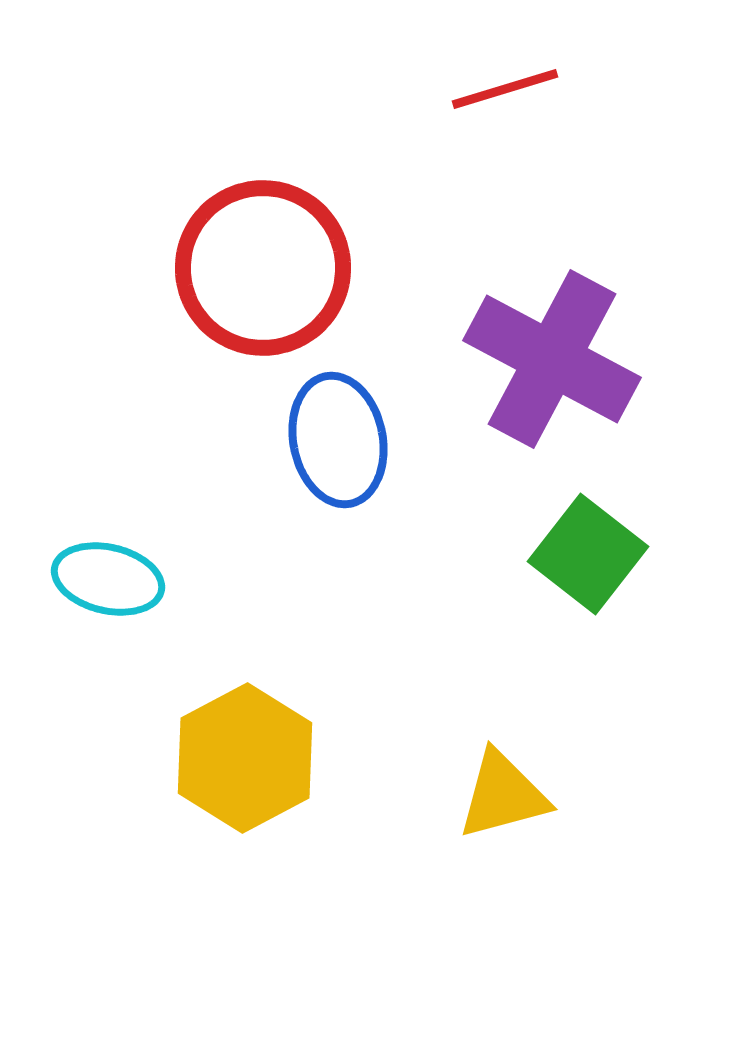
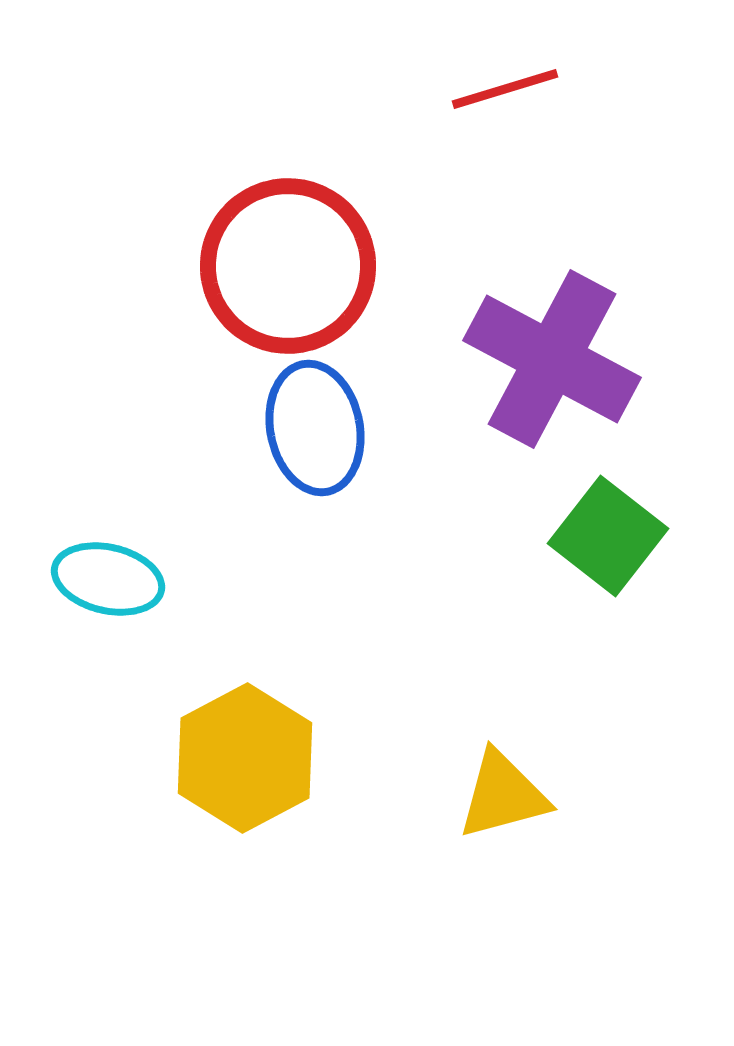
red circle: moved 25 px right, 2 px up
blue ellipse: moved 23 px left, 12 px up
green square: moved 20 px right, 18 px up
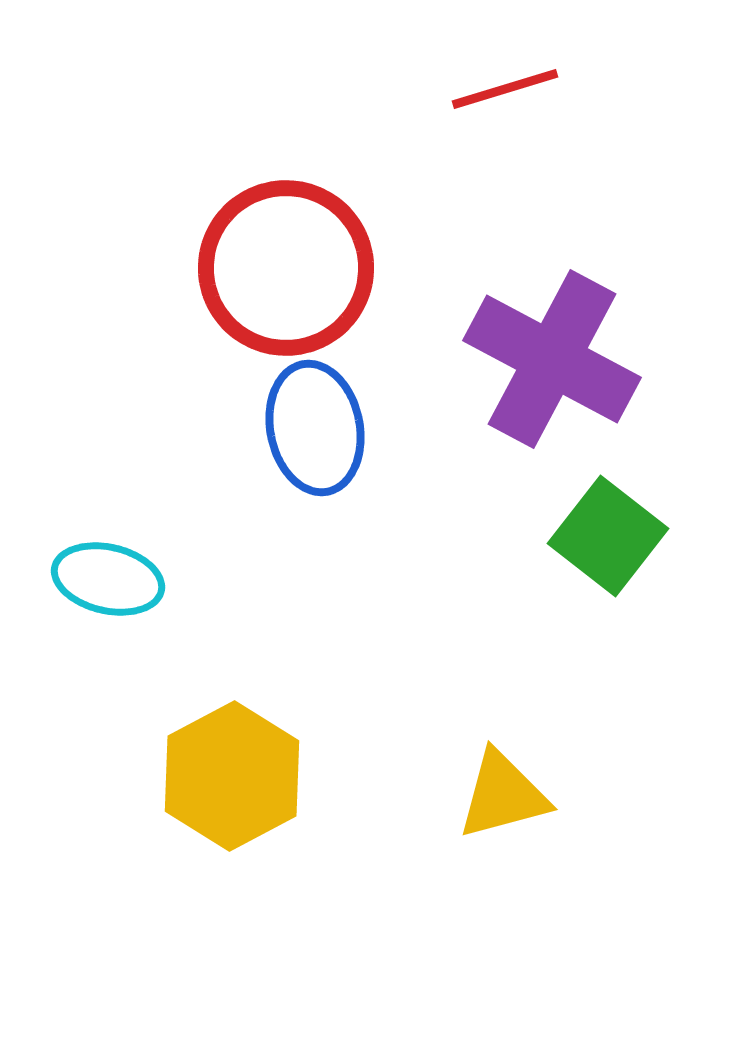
red circle: moved 2 px left, 2 px down
yellow hexagon: moved 13 px left, 18 px down
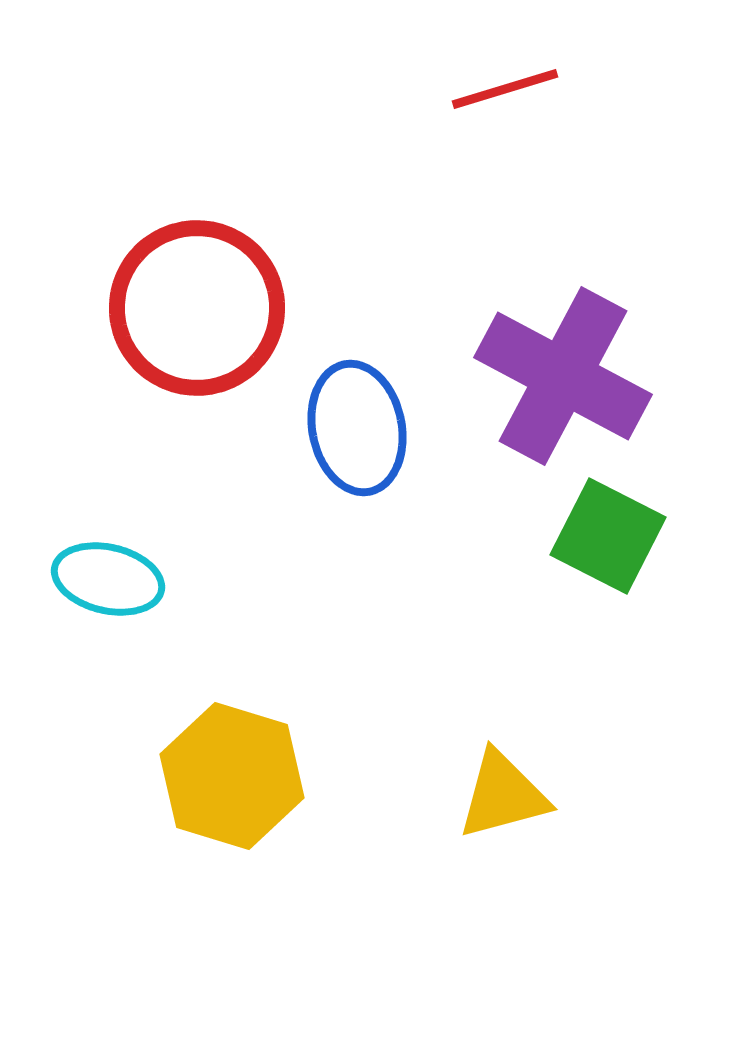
red circle: moved 89 px left, 40 px down
purple cross: moved 11 px right, 17 px down
blue ellipse: moved 42 px right
green square: rotated 11 degrees counterclockwise
yellow hexagon: rotated 15 degrees counterclockwise
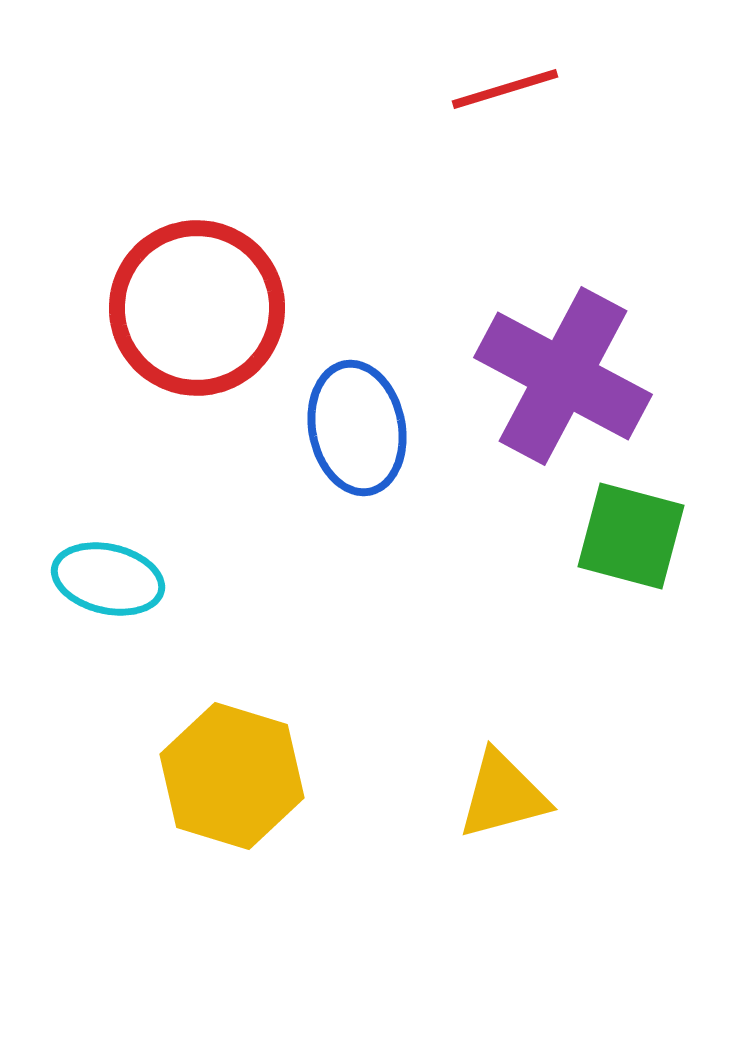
green square: moved 23 px right; rotated 12 degrees counterclockwise
